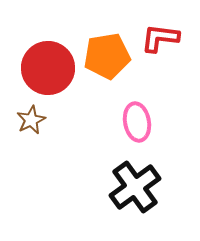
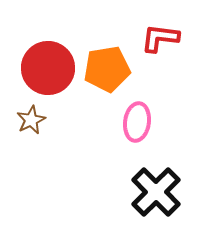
orange pentagon: moved 13 px down
pink ellipse: rotated 18 degrees clockwise
black cross: moved 21 px right, 5 px down; rotated 9 degrees counterclockwise
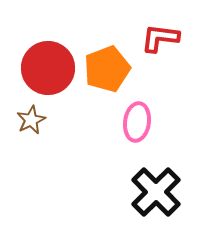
orange pentagon: rotated 12 degrees counterclockwise
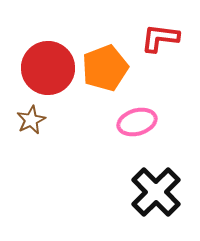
orange pentagon: moved 2 px left, 1 px up
pink ellipse: rotated 66 degrees clockwise
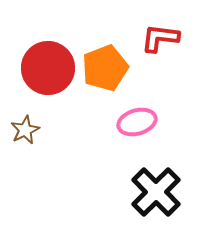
brown star: moved 6 px left, 10 px down
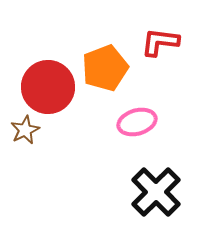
red L-shape: moved 4 px down
red circle: moved 19 px down
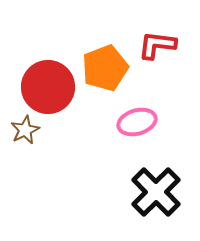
red L-shape: moved 3 px left, 3 px down
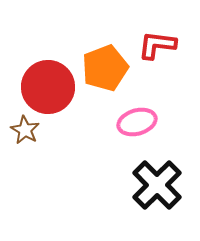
brown star: rotated 16 degrees counterclockwise
black cross: moved 1 px right, 7 px up
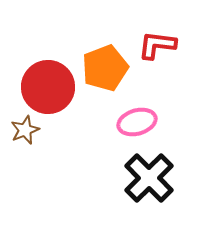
brown star: rotated 20 degrees clockwise
black cross: moved 8 px left, 7 px up
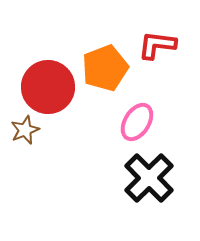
pink ellipse: rotated 42 degrees counterclockwise
